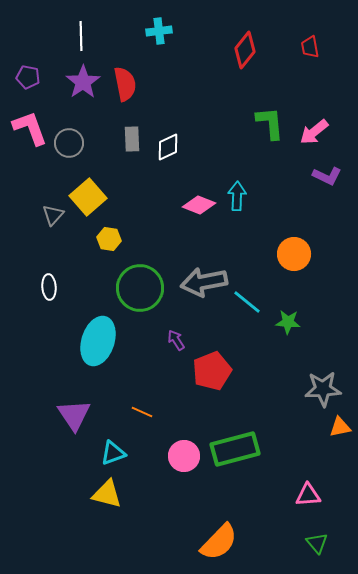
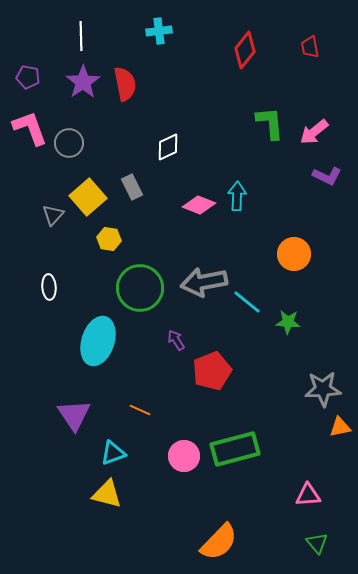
gray rectangle: moved 48 px down; rotated 25 degrees counterclockwise
orange line: moved 2 px left, 2 px up
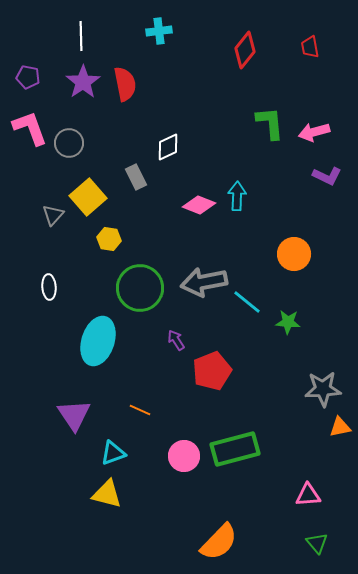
pink arrow: rotated 24 degrees clockwise
gray rectangle: moved 4 px right, 10 px up
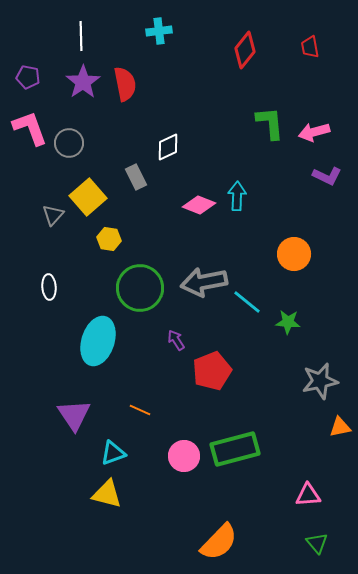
gray star: moved 3 px left, 8 px up; rotated 9 degrees counterclockwise
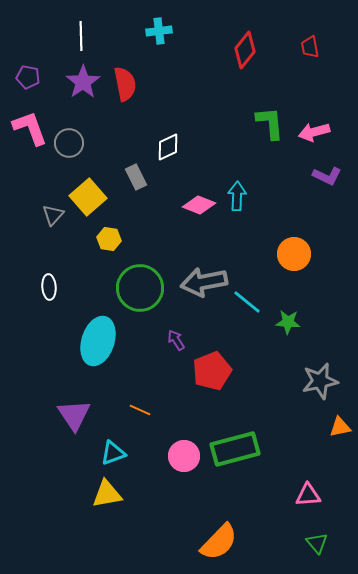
yellow triangle: rotated 24 degrees counterclockwise
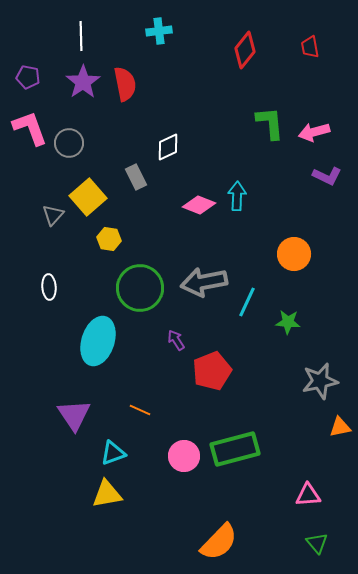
cyan line: rotated 76 degrees clockwise
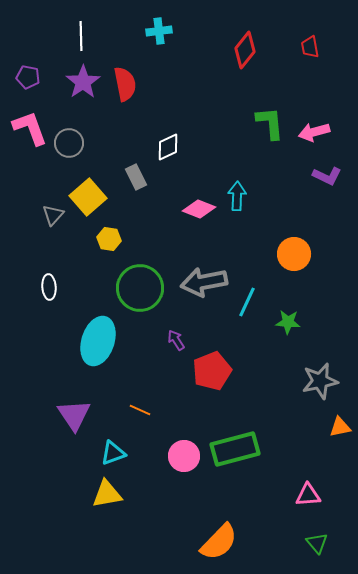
pink diamond: moved 4 px down
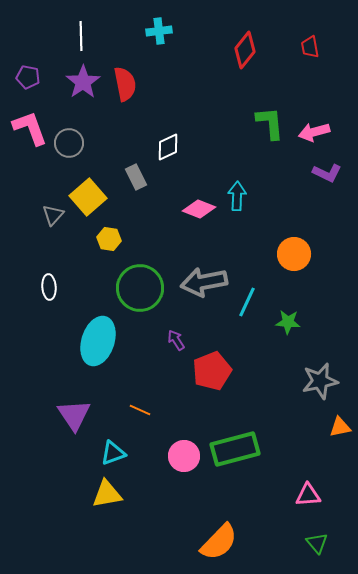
purple L-shape: moved 3 px up
